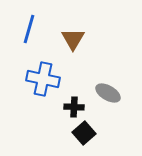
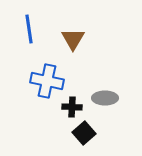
blue line: rotated 24 degrees counterclockwise
blue cross: moved 4 px right, 2 px down
gray ellipse: moved 3 px left, 5 px down; rotated 30 degrees counterclockwise
black cross: moved 2 px left
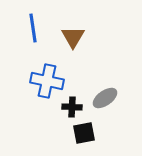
blue line: moved 4 px right, 1 px up
brown triangle: moved 2 px up
gray ellipse: rotated 35 degrees counterclockwise
black square: rotated 30 degrees clockwise
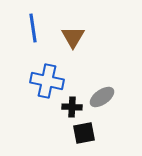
gray ellipse: moved 3 px left, 1 px up
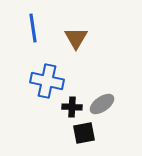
brown triangle: moved 3 px right, 1 px down
gray ellipse: moved 7 px down
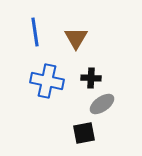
blue line: moved 2 px right, 4 px down
black cross: moved 19 px right, 29 px up
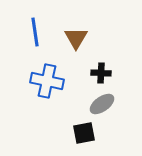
black cross: moved 10 px right, 5 px up
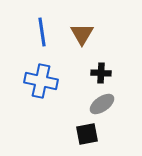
blue line: moved 7 px right
brown triangle: moved 6 px right, 4 px up
blue cross: moved 6 px left
black square: moved 3 px right, 1 px down
